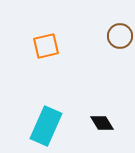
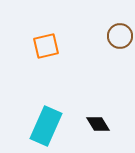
black diamond: moved 4 px left, 1 px down
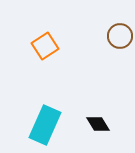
orange square: moved 1 px left; rotated 20 degrees counterclockwise
cyan rectangle: moved 1 px left, 1 px up
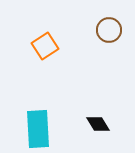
brown circle: moved 11 px left, 6 px up
cyan rectangle: moved 7 px left, 4 px down; rotated 27 degrees counterclockwise
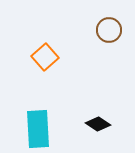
orange square: moved 11 px down; rotated 8 degrees counterclockwise
black diamond: rotated 25 degrees counterclockwise
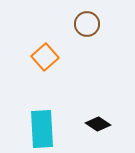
brown circle: moved 22 px left, 6 px up
cyan rectangle: moved 4 px right
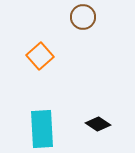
brown circle: moved 4 px left, 7 px up
orange square: moved 5 px left, 1 px up
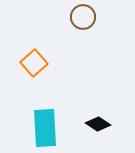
orange square: moved 6 px left, 7 px down
cyan rectangle: moved 3 px right, 1 px up
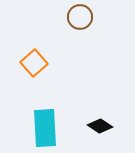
brown circle: moved 3 px left
black diamond: moved 2 px right, 2 px down
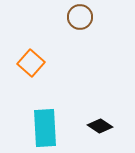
orange square: moved 3 px left; rotated 8 degrees counterclockwise
